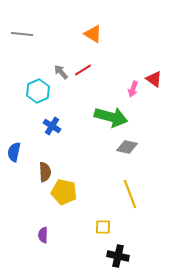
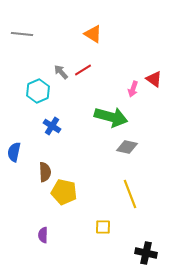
black cross: moved 28 px right, 3 px up
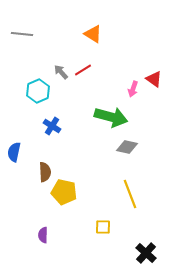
black cross: rotated 30 degrees clockwise
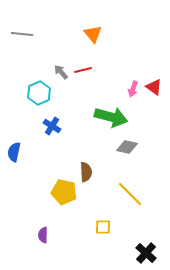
orange triangle: rotated 18 degrees clockwise
red line: rotated 18 degrees clockwise
red triangle: moved 8 px down
cyan hexagon: moved 1 px right, 2 px down
brown semicircle: moved 41 px right
yellow line: rotated 24 degrees counterclockwise
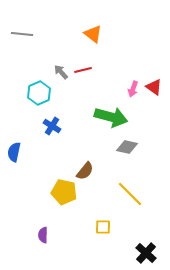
orange triangle: rotated 12 degrees counterclockwise
brown semicircle: moved 1 px left, 1 px up; rotated 42 degrees clockwise
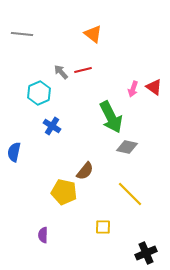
green arrow: rotated 48 degrees clockwise
black cross: rotated 25 degrees clockwise
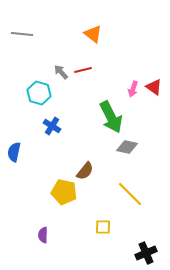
cyan hexagon: rotated 20 degrees counterclockwise
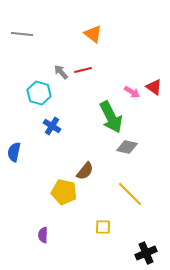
pink arrow: moved 1 px left, 3 px down; rotated 77 degrees counterclockwise
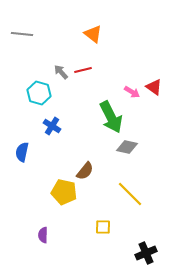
blue semicircle: moved 8 px right
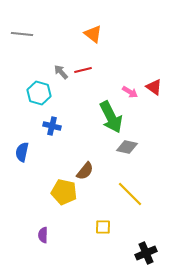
pink arrow: moved 2 px left
blue cross: rotated 18 degrees counterclockwise
